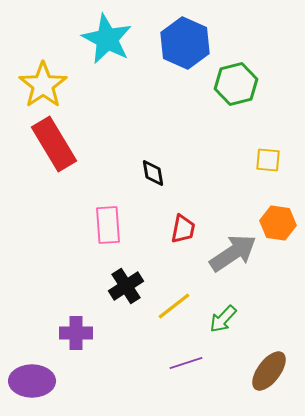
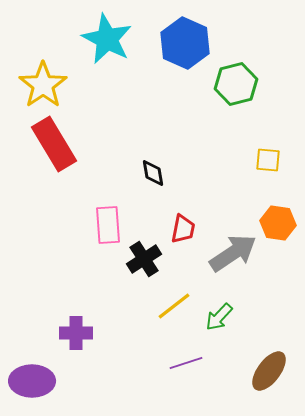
black cross: moved 18 px right, 27 px up
green arrow: moved 4 px left, 2 px up
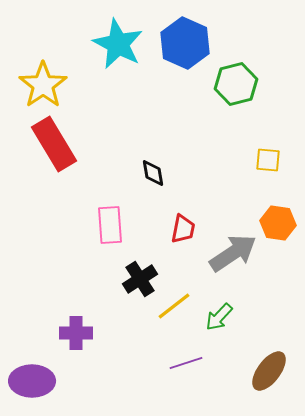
cyan star: moved 11 px right, 5 px down
pink rectangle: moved 2 px right
black cross: moved 4 px left, 20 px down
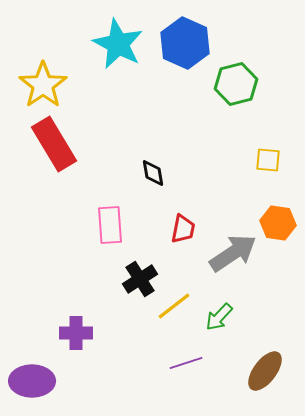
brown ellipse: moved 4 px left
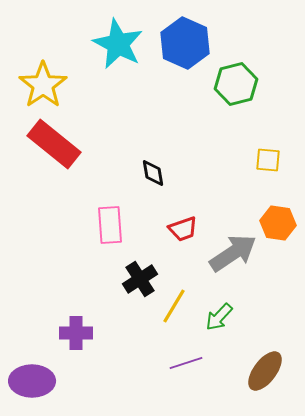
red rectangle: rotated 20 degrees counterclockwise
red trapezoid: rotated 60 degrees clockwise
yellow line: rotated 21 degrees counterclockwise
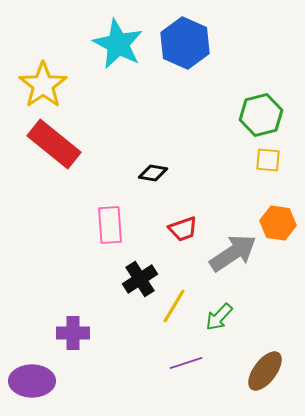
green hexagon: moved 25 px right, 31 px down
black diamond: rotated 72 degrees counterclockwise
purple cross: moved 3 px left
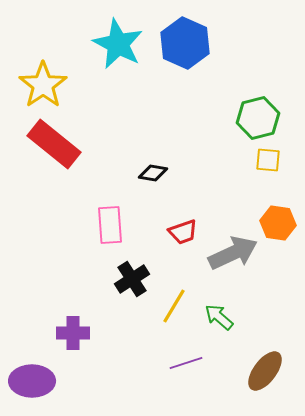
green hexagon: moved 3 px left, 3 px down
red trapezoid: moved 3 px down
gray arrow: rotated 9 degrees clockwise
black cross: moved 8 px left
green arrow: rotated 88 degrees clockwise
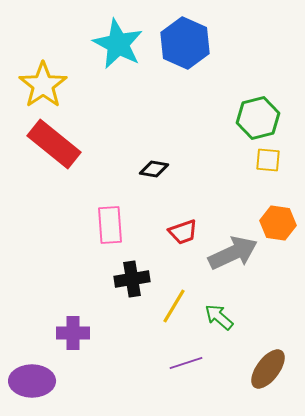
black diamond: moved 1 px right, 4 px up
black cross: rotated 24 degrees clockwise
brown ellipse: moved 3 px right, 2 px up
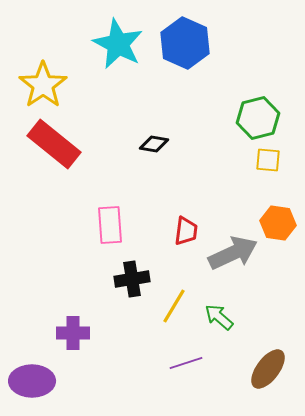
black diamond: moved 25 px up
red trapezoid: moved 3 px right, 1 px up; rotated 64 degrees counterclockwise
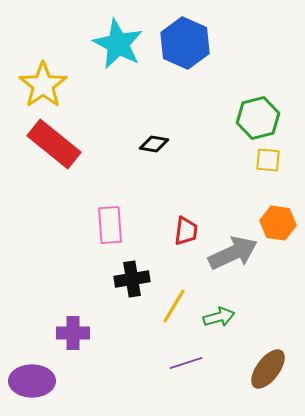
green arrow: rotated 124 degrees clockwise
